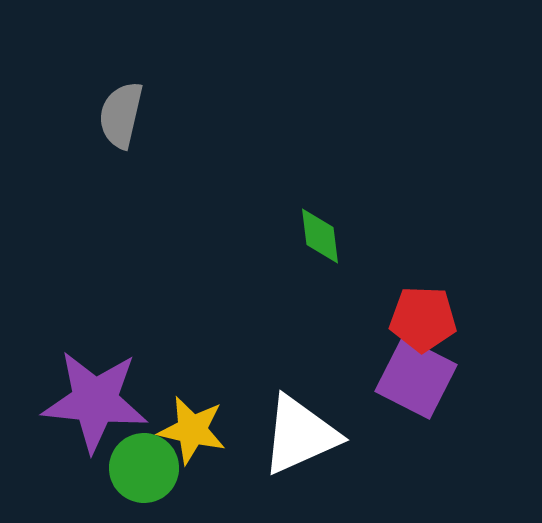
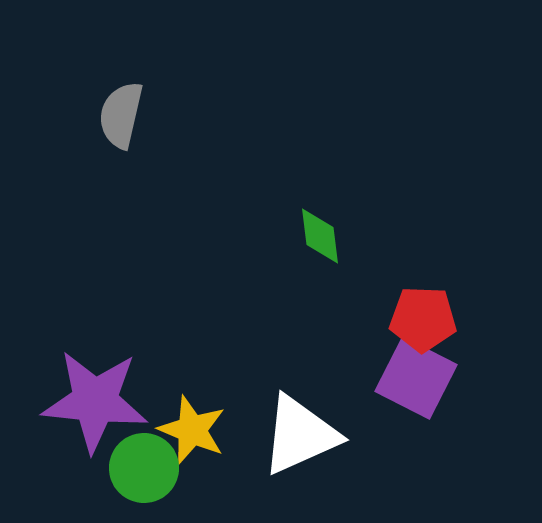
yellow star: rotated 10 degrees clockwise
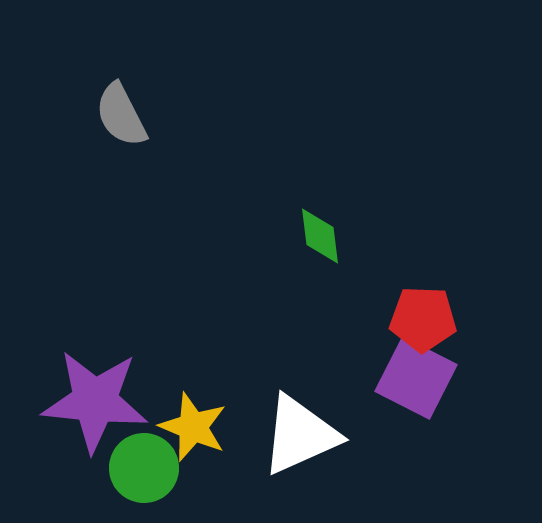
gray semicircle: rotated 40 degrees counterclockwise
yellow star: moved 1 px right, 3 px up
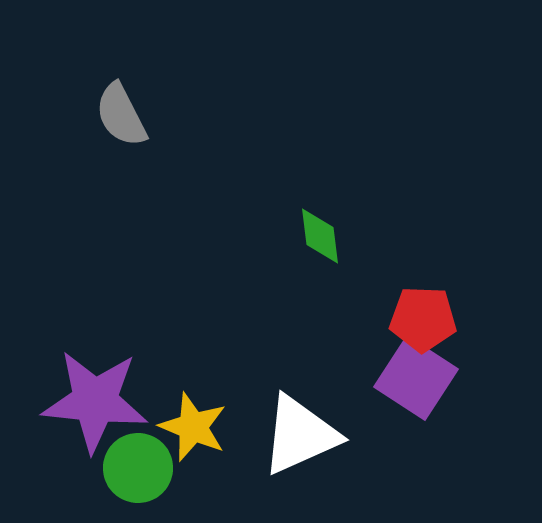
purple square: rotated 6 degrees clockwise
green circle: moved 6 px left
